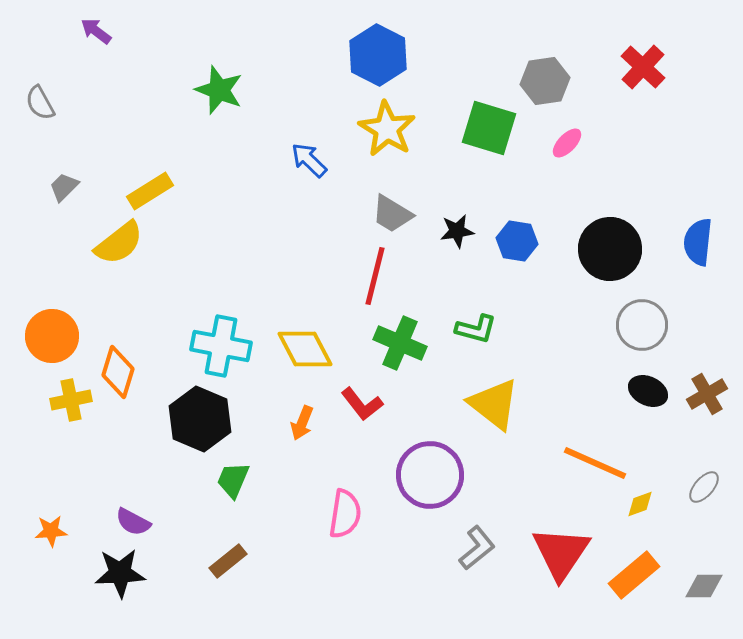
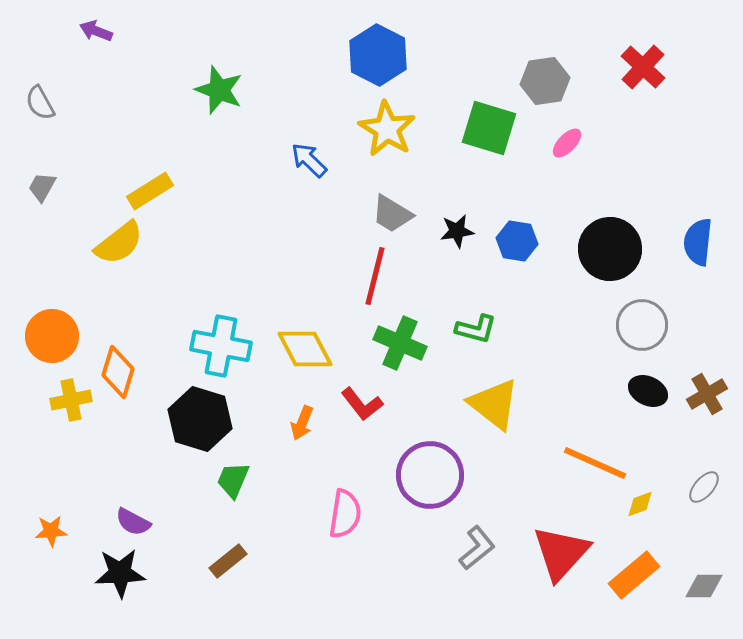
purple arrow at (96, 31): rotated 16 degrees counterclockwise
gray trapezoid at (64, 187): moved 22 px left; rotated 16 degrees counterclockwise
black hexagon at (200, 419): rotated 6 degrees counterclockwise
red triangle at (561, 553): rotated 8 degrees clockwise
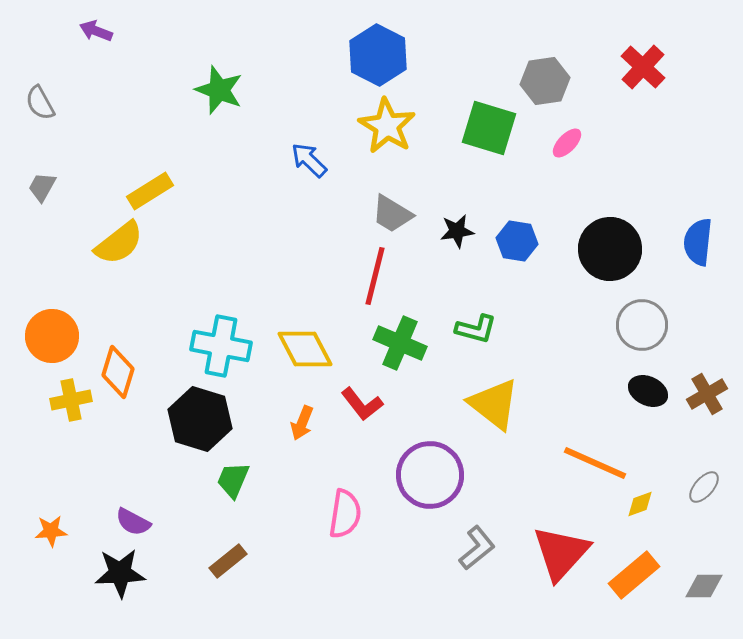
yellow star at (387, 129): moved 3 px up
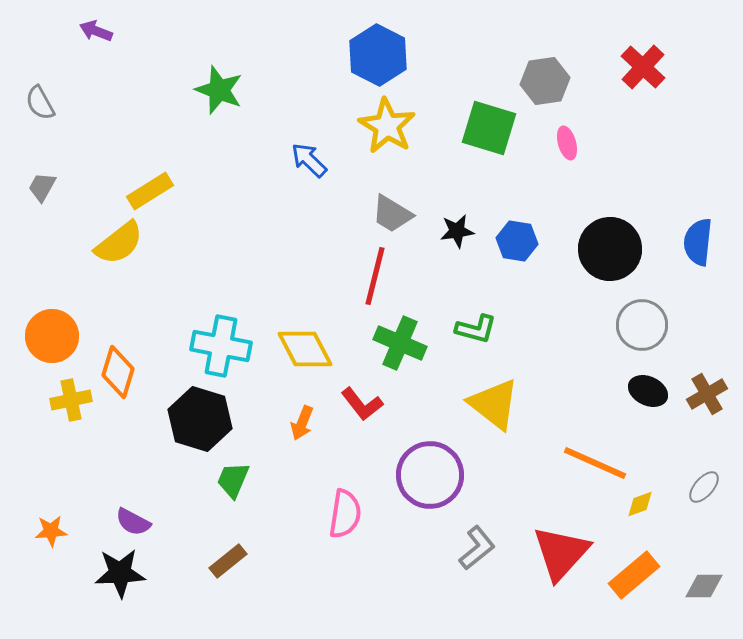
pink ellipse at (567, 143): rotated 60 degrees counterclockwise
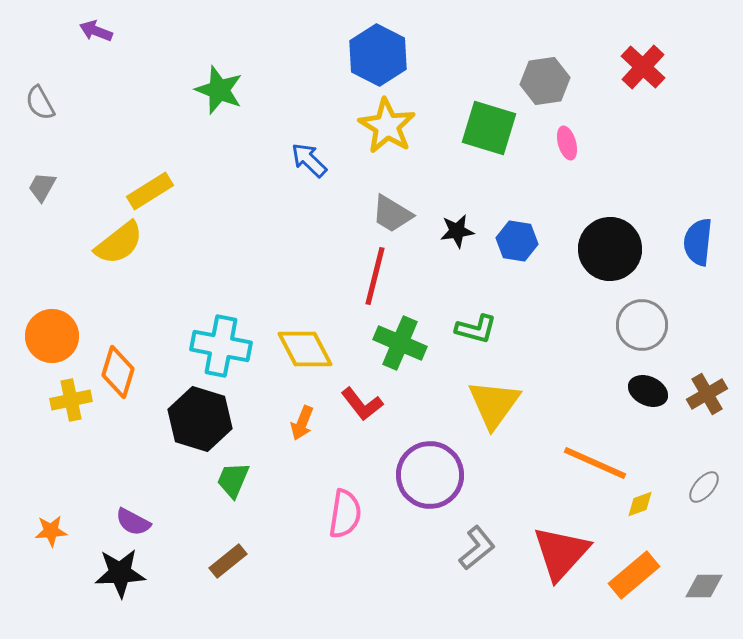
yellow triangle at (494, 404): rotated 28 degrees clockwise
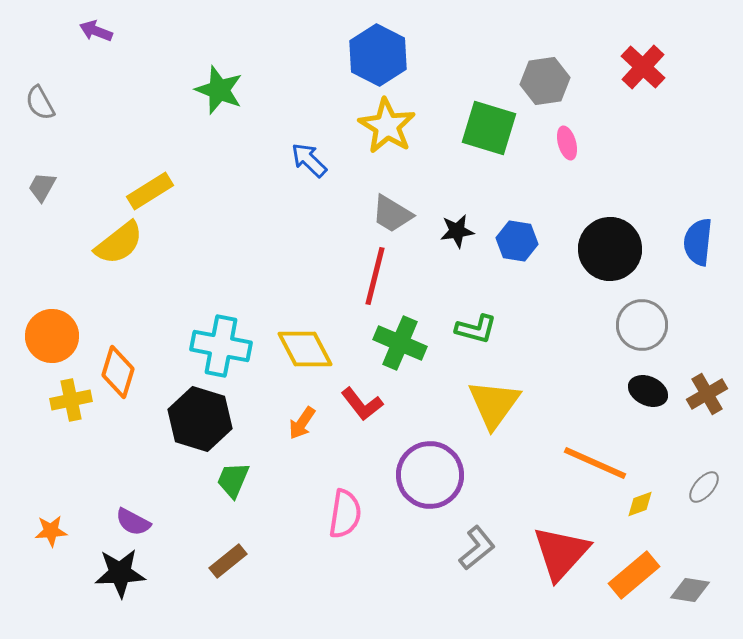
orange arrow at (302, 423): rotated 12 degrees clockwise
gray diamond at (704, 586): moved 14 px left, 4 px down; rotated 9 degrees clockwise
